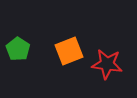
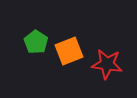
green pentagon: moved 18 px right, 7 px up
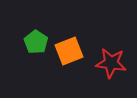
red star: moved 4 px right, 1 px up
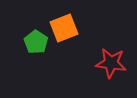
orange square: moved 5 px left, 23 px up
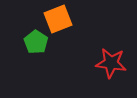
orange square: moved 6 px left, 9 px up
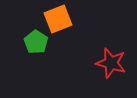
red star: rotated 8 degrees clockwise
